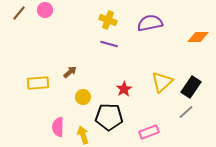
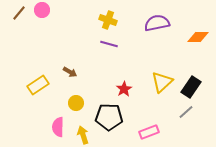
pink circle: moved 3 px left
purple semicircle: moved 7 px right
brown arrow: rotated 72 degrees clockwise
yellow rectangle: moved 2 px down; rotated 30 degrees counterclockwise
yellow circle: moved 7 px left, 6 px down
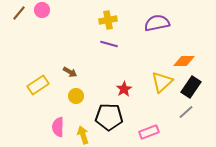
yellow cross: rotated 30 degrees counterclockwise
orange diamond: moved 14 px left, 24 px down
yellow circle: moved 7 px up
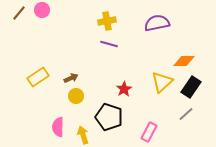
yellow cross: moved 1 px left, 1 px down
brown arrow: moved 1 px right, 6 px down; rotated 56 degrees counterclockwise
yellow rectangle: moved 8 px up
gray line: moved 2 px down
black pentagon: rotated 16 degrees clockwise
pink rectangle: rotated 42 degrees counterclockwise
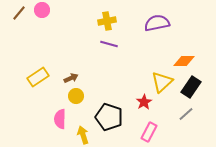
red star: moved 20 px right, 13 px down
pink semicircle: moved 2 px right, 8 px up
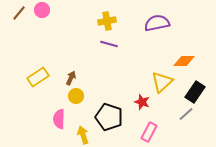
brown arrow: rotated 40 degrees counterclockwise
black rectangle: moved 4 px right, 5 px down
red star: moved 2 px left; rotated 21 degrees counterclockwise
pink semicircle: moved 1 px left
